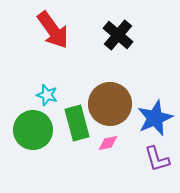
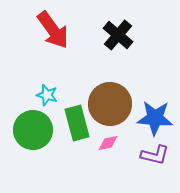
blue star: rotated 27 degrees clockwise
purple L-shape: moved 2 px left, 4 px up; rotated 60 degrees counterclockwise
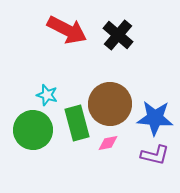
red arrow: moved 14 px right; rotated 27 degrees counterclockwise
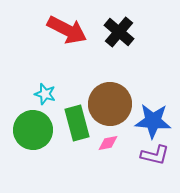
black cross: moved 1 px right, 3 px up
cyan star: moved 2 px left, 1 px up
blue star: moved 2 px left, 3 px down
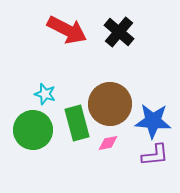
purple L-shape: rotated 20 degrees counterclockwise
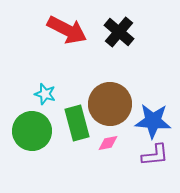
green circle: moved 1 px left, 1 px down
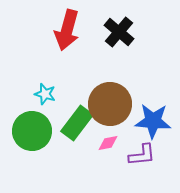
red arrow: rotated 78 degrees clockwise
green rectangle: rotated 52 degrees clockwise
purple L-shape: moved 13 px left
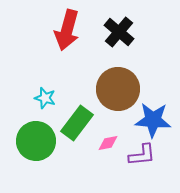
cyan star: moved 4 px down
brown circle: moved 8 px right, 15 px up
blue star: moved 1 px up
green circle: moved 4 px right, 10 px down
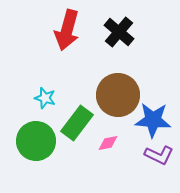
brown circle: moved 6 px down
purple L-shape: moved 17 px right; rotated 32 degrees clockwise
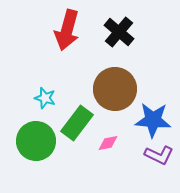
brown circle: moved 3 px left, 6 px up
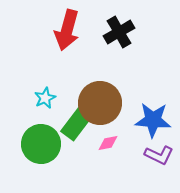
black cross: rotated 20 degrees clockwise
brown circle: moved 15 px left, 14 px down
cyan star: rotated 30 degrees clockwise
green circle: moved 5 px right, 3 px down
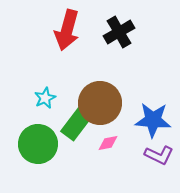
green circle: moved 3 px left
